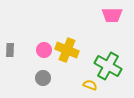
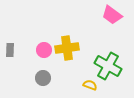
pink trapezoid: rotated 35 degrees clockwise
yellow cross: moved 2 px up; rotated 30 degrees counterclockwise
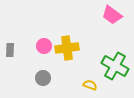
pink circle: moved 4 px up
green cross: moved 7 px right
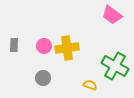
gray rectangle: moved 4 px right, 5 px up
